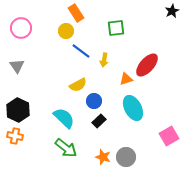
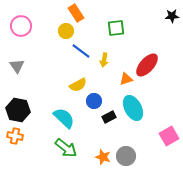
black star: moved 5 px down; rotated 24 degrees clockwise
pink circle: moved 2 px up
black hexagon: rotated 15 degrees counterclockwise
black rectangle: moved 10 px right, 4 px up; rotated 16 degrees clockwise
gray circle: moved 1 px up
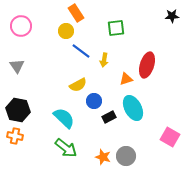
red ellipse: rotated 25 degrees counterclockwise
pink square: moved 1 px right, 1 px down; rotated 30 degrees counterclockwise
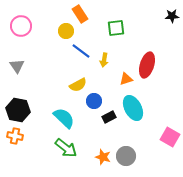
orange rectangle: moved 4 px right, 1 px down
